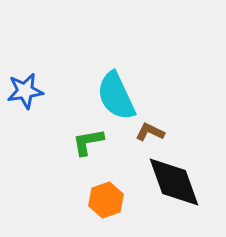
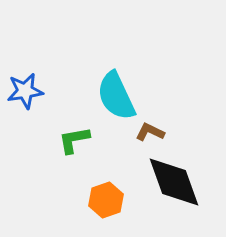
green L-shape: moved 14 px left, 2 px up
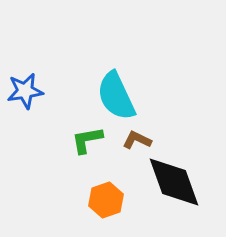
brown L-shape: moved 13 px left, 8 px down
green L-shape: moved 13 px right
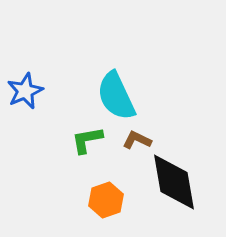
blue star: rotated 15 degrees counterclockwise
black diamond: rotated 10 degrees clockwise
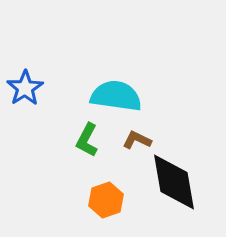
blue star: moved 3 px up; rotated 9 degrees counterclockwise
cyan semicircle: rotated 123 degrees clockwise
green L-shape: rotated 52 degrees counterclockwise
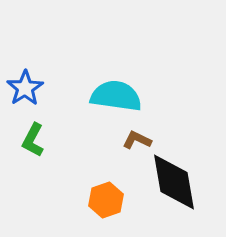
green L-shape: moved 54 px left
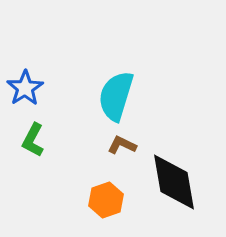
cyan semicircle: rotated 81 degrees counterclockwise
brown L-shape: moved 15 px left, 5 px down
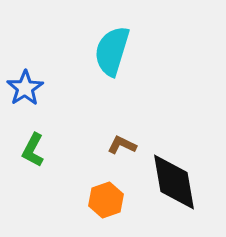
cyan semicircle: moved 4 px left, 45 px up
green L-shape: moved 10 px down
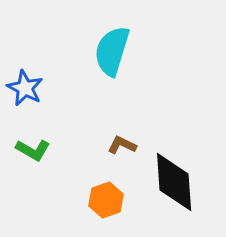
blue star: rotated 12 degrees counterclockwise
green L-shape: rotated 88 degrees counterclockwise
black diamond: rotated 6 degrees clockwise
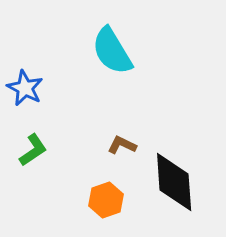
cyan semicircle: rotated 48 degrees counterclockwise
green L-shape: rotated 64 degrees counterclockwise
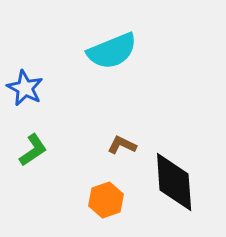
cyan semicircle: rotated 81 degrees counterclockwise
